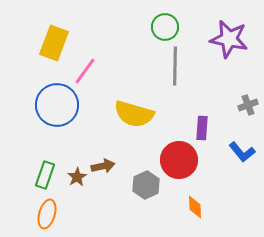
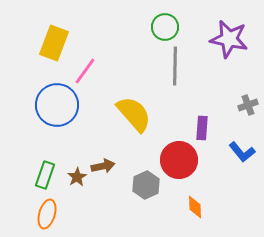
yellow semicircle: rotated 147 degrees counterclockwise
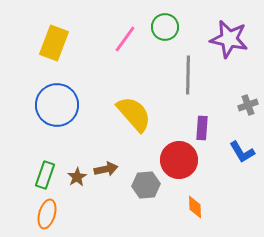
gray line: moved 13 px right, 9 px down
pink line: moved 40 px right, 32 px up
blue L-shape: rotated 8 degrees clockwise
brown arrow: moved 3 px right, 3 px down
gray hexagon: rotated 20 degrees clockwise
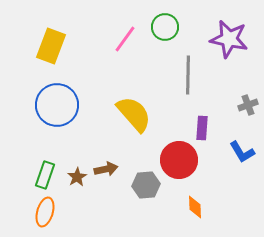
yellow rectangle: moved 3 px left, 3 px down
orange ellipse: moved 2 px left, 2 px up
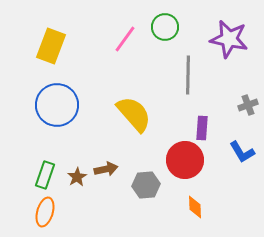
red circle: moved 6 px right
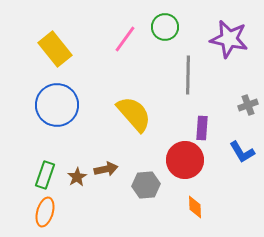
yellow rectangle: moved 4 px right, 3 px down; rotated 60 degrees counterclockwise
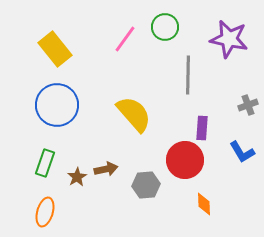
green rectangle: moved 12 px up
orange diamond: moved 9 px right, 3 px up
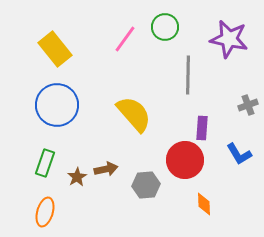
blue L-shape: moved 3 px left, 2 px down
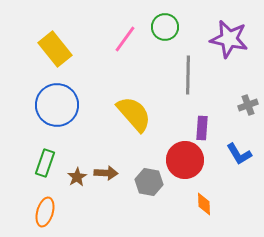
brown arrow: moved 4 px down; rotated 15 degrees clockwise
gray hexagon: moved 3 px right, 3 px up; rotated 16 degrees clockwise
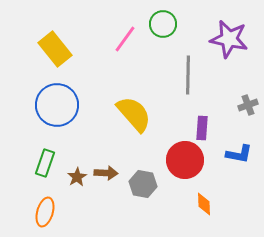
green circle: moved 2 px left, 3 px up
blue L-shape: rotated 48 degrees counterclockwise
gray hexagon: moved 6 px left, 2 px down
